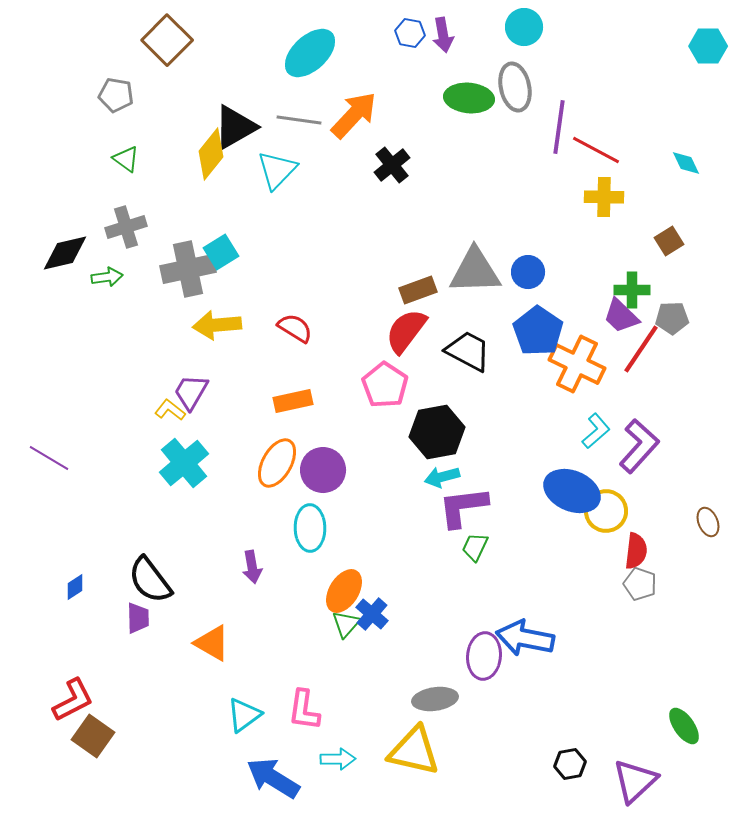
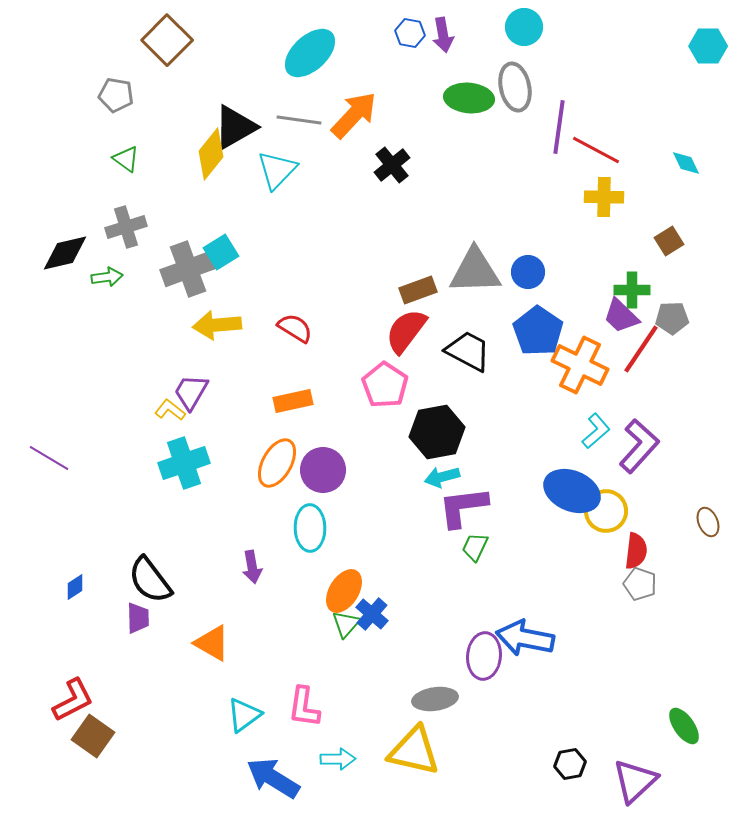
gray cross at (188, 269): rotated 8 degrees counterclockwise
orange cross at (577, 364): moved 3 px right, 1 px down
cyan cross at (184, 463): rotated 21 degrees clockwise
pink L-shape at (304, 710): moved 3 px up
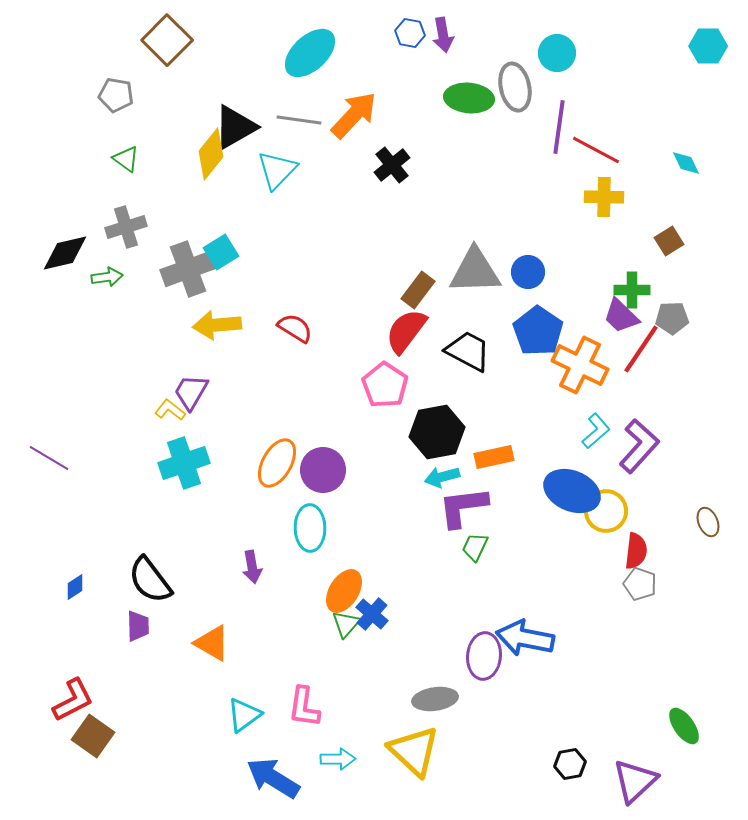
cyan circle at (524, 27): moved 33 px right, 26 px down
brown rectangle at (418, 290): rotated 33 degrees counterclockwise
orange rectangle at (293, 401): moved 201 px right, 56 px down
purple trapezoid at (138, 618): moved 8 px down
yellow triangle at (414, 751): rotated 30 degrees clockwise
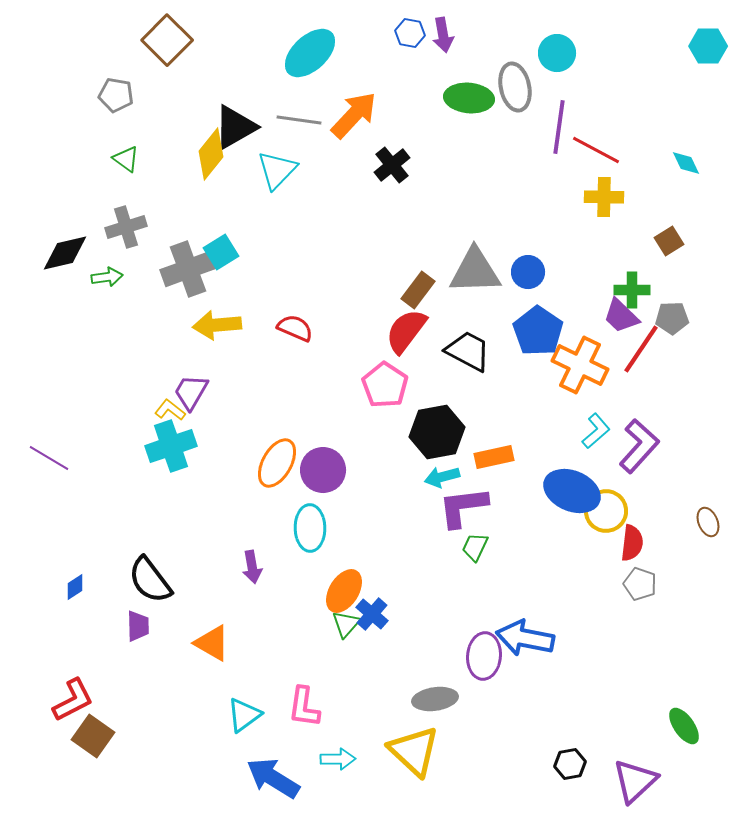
red semicircle at (295, 328): rotated 9 degrees counterclockwise
cyan cross at (184, 463): moved 13 px left, 17 px up
red semicircle at (636, 551): moved 4 px left, 8 px up
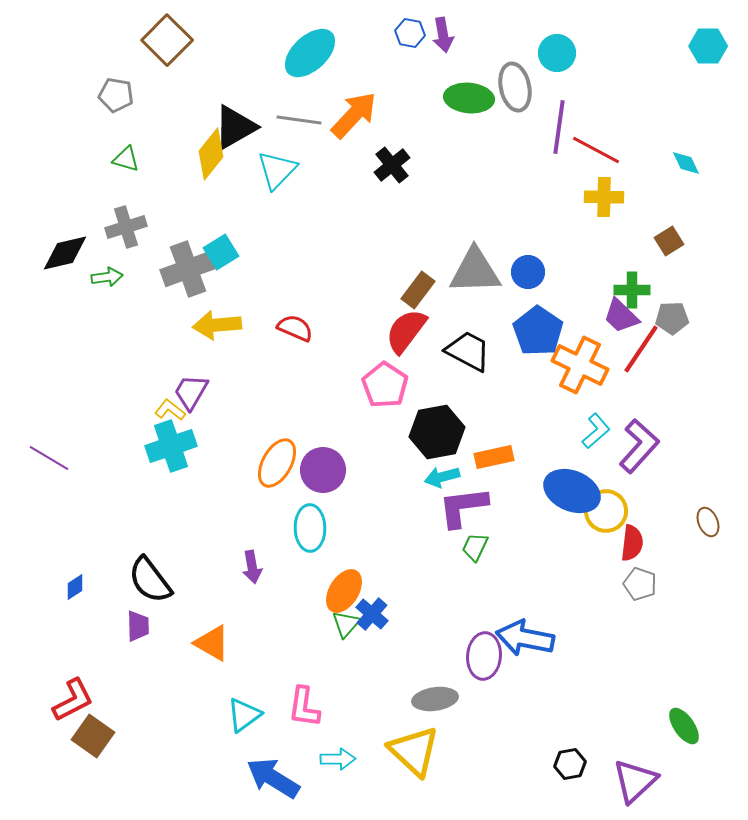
green triangle at (126, 159): rotated 20 degrees counterclockwise
